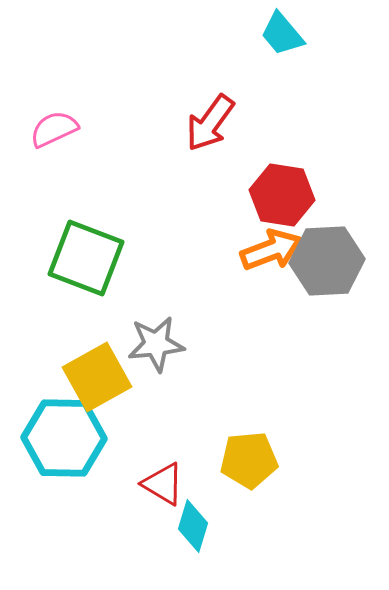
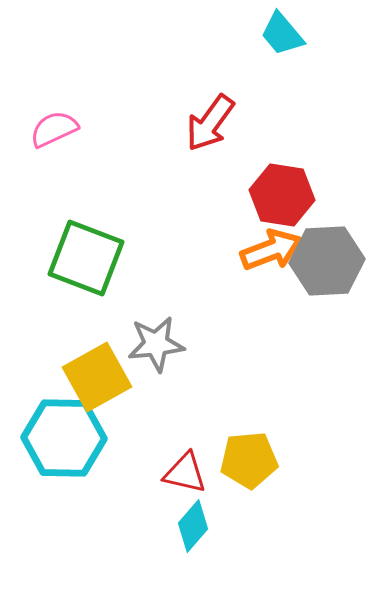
red triangle: moved 22 px right, 11 px up; rotated 18 degrees counterclockwise
cyan diamond: rotated 24 degrees clockwise
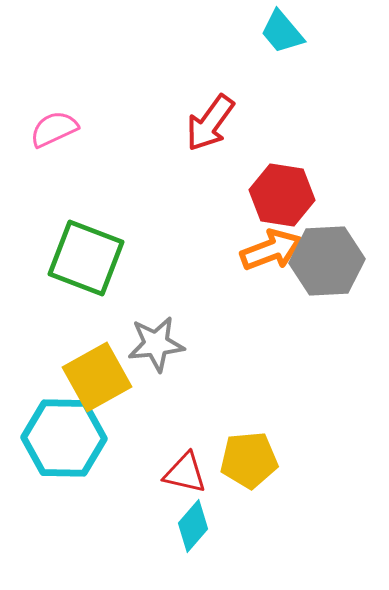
cyan trapezoid: moved 2 px up
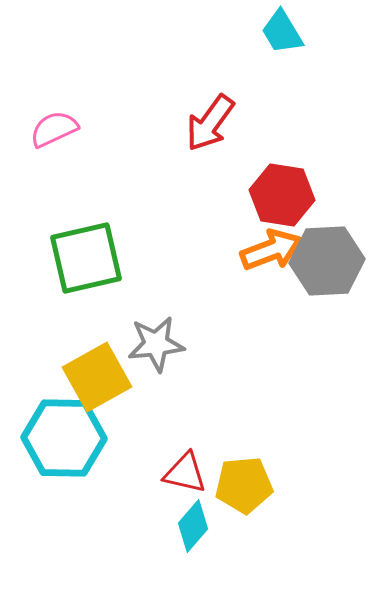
cyan trapezoid: rotated 9 degrees clockwise
green square: rotated 34 degrees counterclockwise
yellow pentagon: moved 5 px left, 25 px down
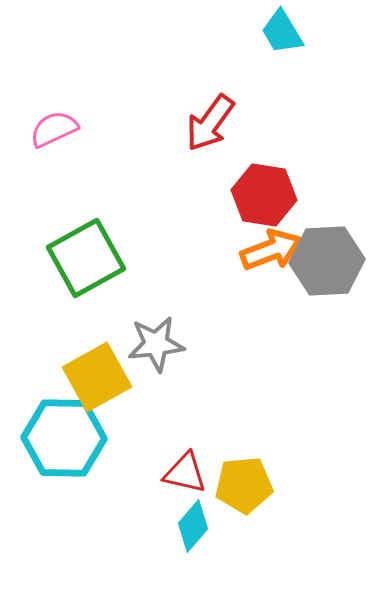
red hexagon: moved 18 px left
green square: rotated 16 degrees counterclockwise
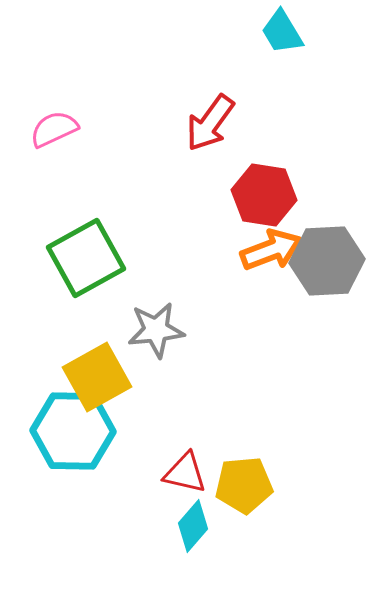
gray star: moved 14 px up
cyan hexagon: moved 9 px right, 7 px up
